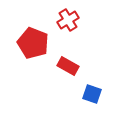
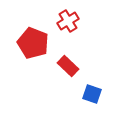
red cross: moved 1 px down
red rectangle: rotated 15 degrees clockwise
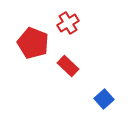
red cross: moved 2 px down
blue square: moved 12 px right, 5 px down; rotated 30 degrees clockwise
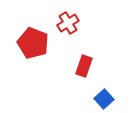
red rectangle: moved 16 px right; rotated 65 degrees clockwise
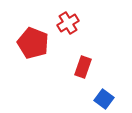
red rectangle: moved 1 px left, 1 px down
blue square: rotated 12 degrees counterclockwise
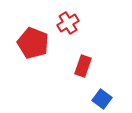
red rectangle: moved 1 px up
blue square: moved 2 px left
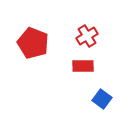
red cross: moved 19 px right, 13 px down
red rectangle: rotated 70 degrees clockwise
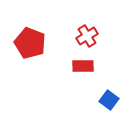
red pentagon: moved 3 px left
blue square: moved 7 px right, 1 px down
